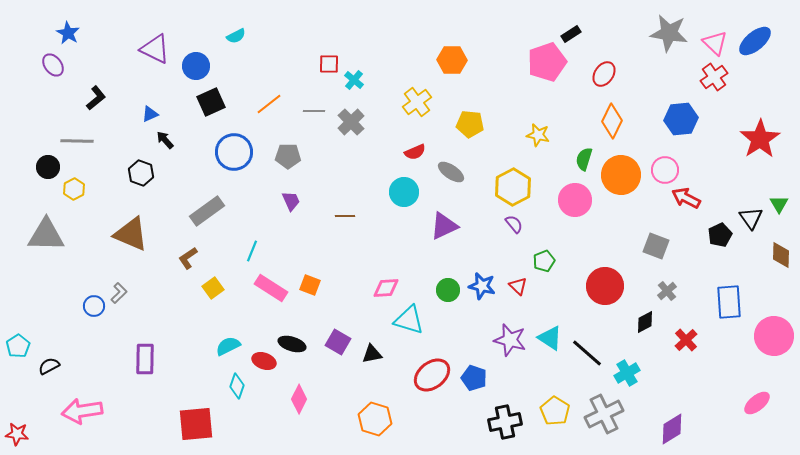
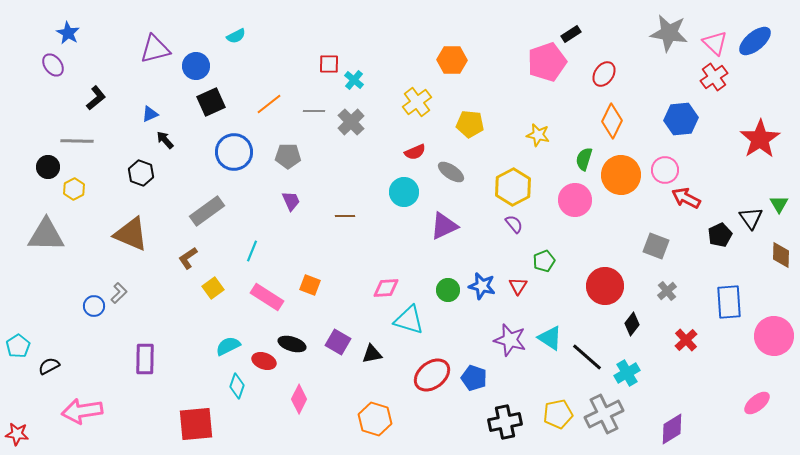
purple triangle at (155, 49): rotated 40 degrees counterclockwise
red triangle at (518, 286): rotated 18 degrees clockwise
pink rectangle at (271, 288): moved 4 px left, 9 px down
black diamond at (645, 322): moved 13 px left, 2 px down; rotated 25 degrees counterclockwise
black line at (587, 353): moved 4 px down
yellow pentagon at (555, 411): moved 3 px right, 3 px down; rotated 28 degrees clockwise
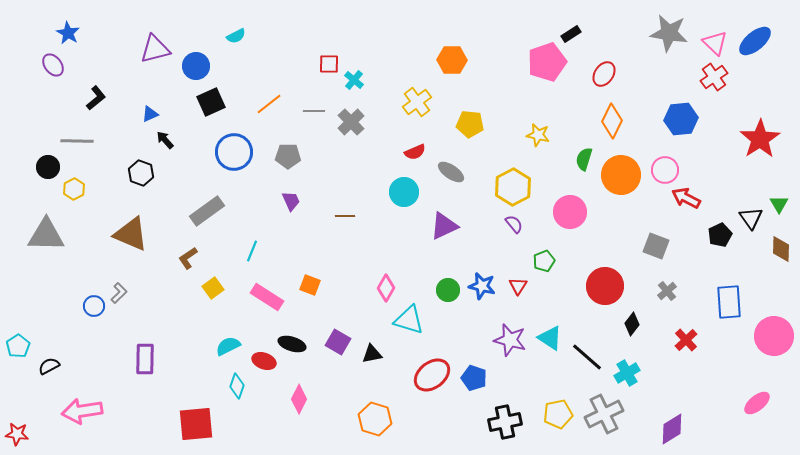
pink circle at (575, 200): moved 5 px left, 12 px down
brown diamond at (781, 255): moved 6 px up
pink diamond at (386, 288): rotated 56 degrees counterclockwise
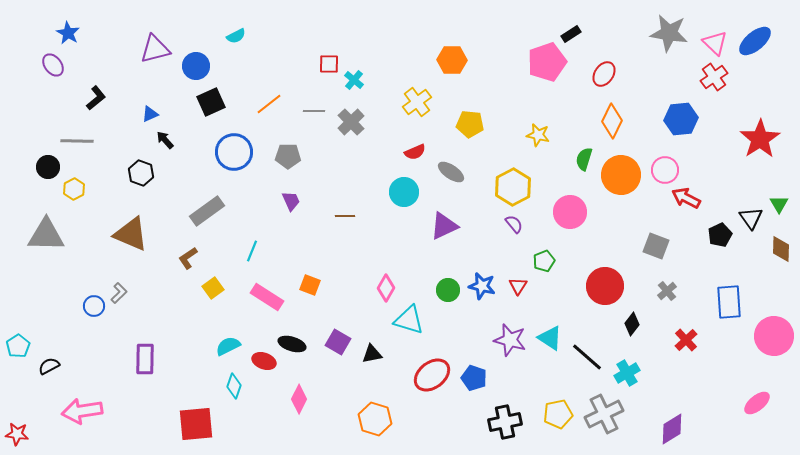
cyan diamond at (237, 386): moved 3 px left
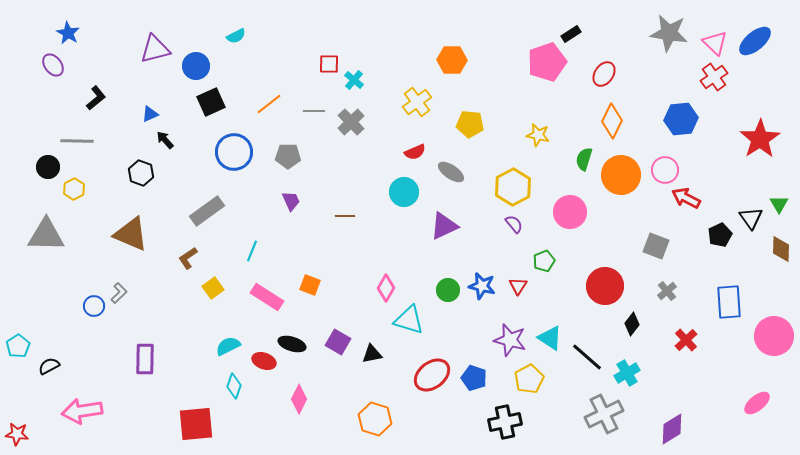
yellow pentagon at (558, 414): moved 29 px left, 35 px up; rotated 16 degrees counterclockwise
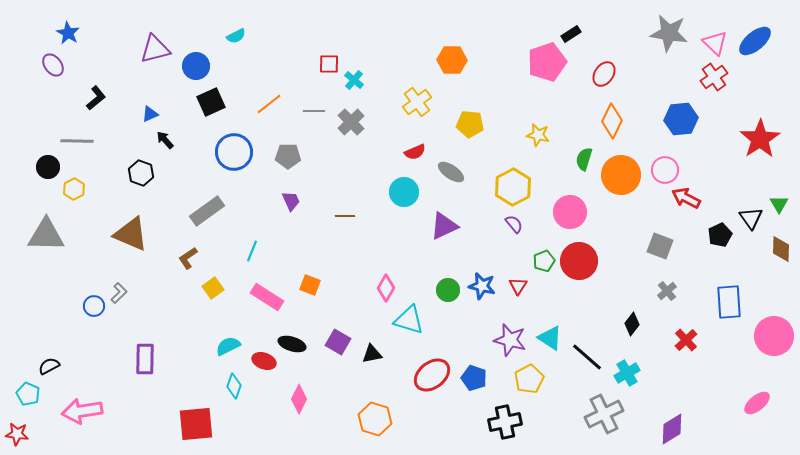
gray square at (656, 246): moved 4 px right
red circle at (605, 286): moved 26 px left, 25 px up
cyan pentagon at (18, 346): moved 10 px right, 48 px down; rotated 15 degrees counterclockwise
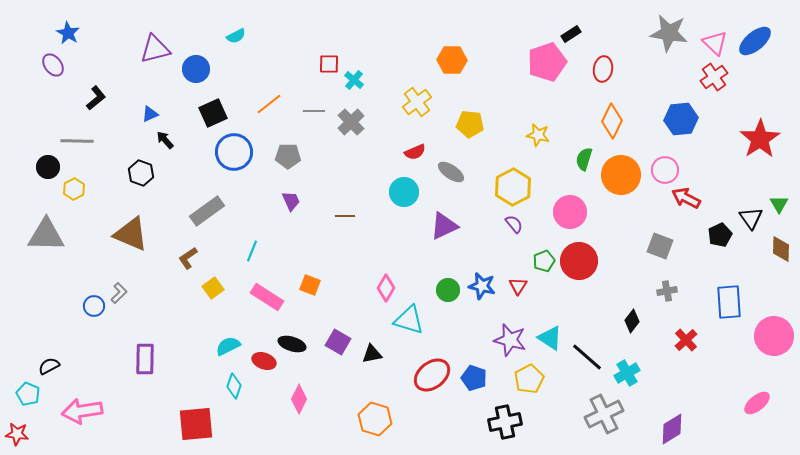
blue circle at (196, 66): moved 3 px down
red ellipse at (604, 74): moved 1 px left, 5 px up; rotated 25 degrees counterclockwise
black square at (211, 102): moved 2 px right, 11 px down
gray cross at (667, 291): rotated 30 degrees clockwise
black diamond at (632, 324): moved 3 px up
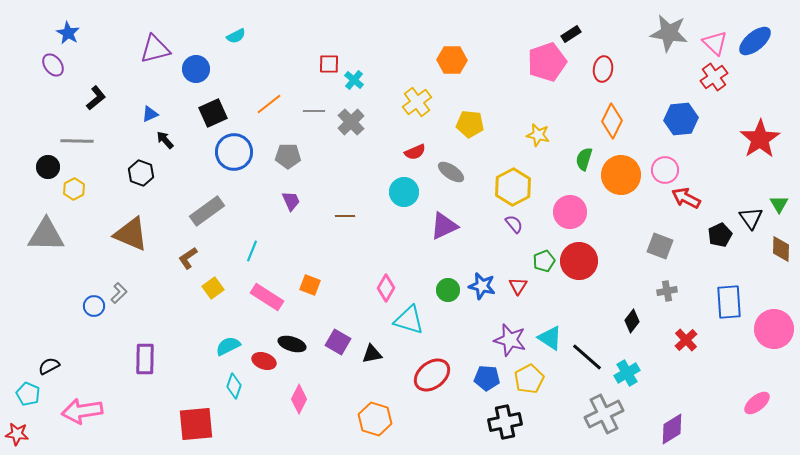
pink circle at (774, 336): moved 7 px up
blue pentagon at (474, 378): moved 13 px right; rotated 15 degrees counterclockwise
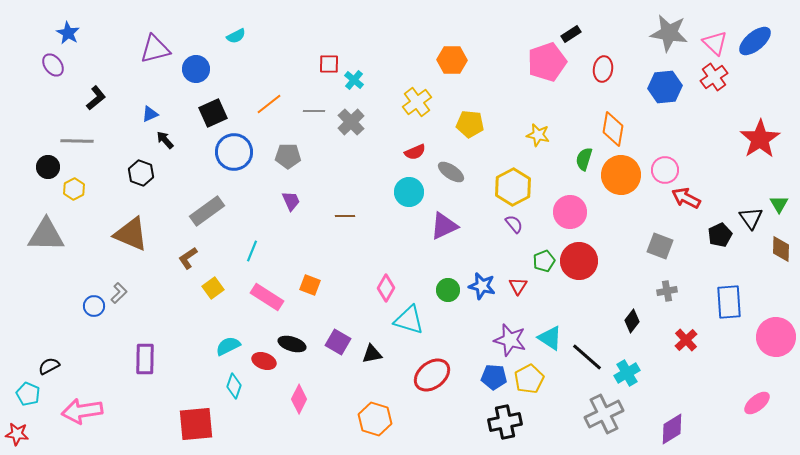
blue hexagon at (681, 119): moved 16 px left, 32 px up
orange diamond at (612, 121): moved 1 px right, 8 px down; rotated 16 degrees counterclockwise
cyan circle at (404, 192): moved 5 px right
pink circle at (774, 329): moved 2 px right, 8 px down
blue pentagon at (487, 378): moved 7 px right, 1 px up
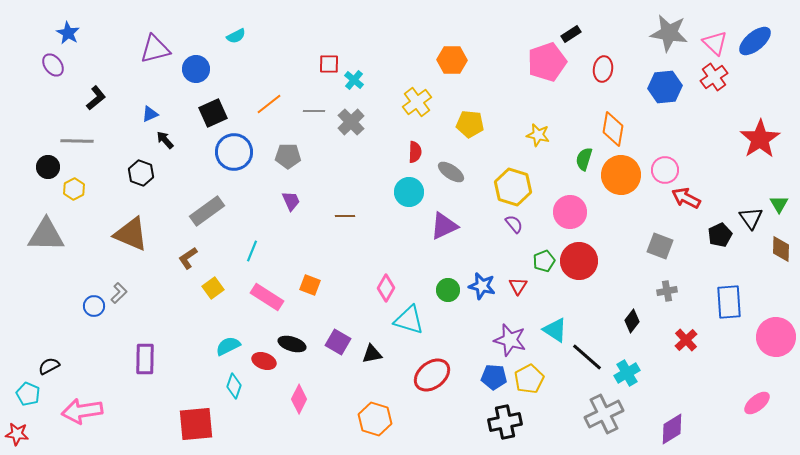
red semicircle at (415, 152): rotated 65 degrees counterclockwise
yellow hexagon at (513, 187): rotated 15 degrees counterclockwise
cyan triangle at (550, 338): moved 5 px right, 8 px up
